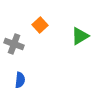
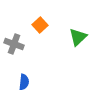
green triangle: moved 2 px left, 1 px down; rotated 12 degrees counterclockwise
blue semicircle: moved 4 px right, 2 px down
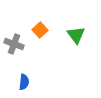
orange square: moved 5 px down
green triangle: moved 2 px left, 2 px up; rotated 24 degrees counterclockwise
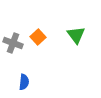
orange square: moved 2 px left, 7 px down
gray cross: moved 1 px left, 1 px up
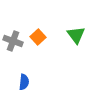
gray cross: moved 2 px up
